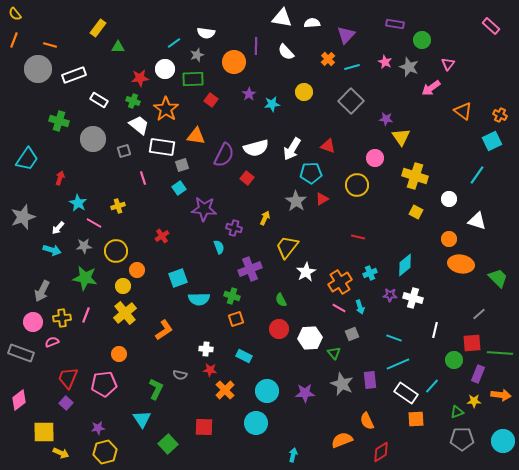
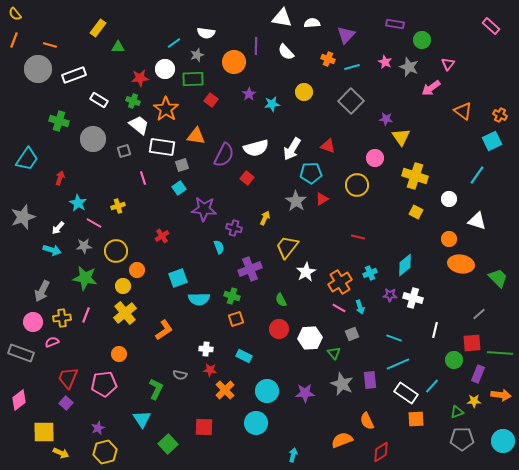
orange cross at (328, 59): rotated 24 degrees counterclockwise
purple star at (98, 428): rotated 16 degrees counterclockwise
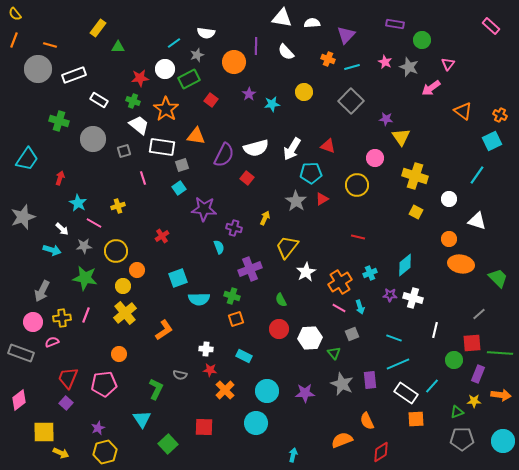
green rectangle at (193, 79): moved 4 px left; rotated 25 degrees counterclockwise
white arrow at (58, 228): moved 4 px right, 1 px down; rotated 88 degrees counterclockwise
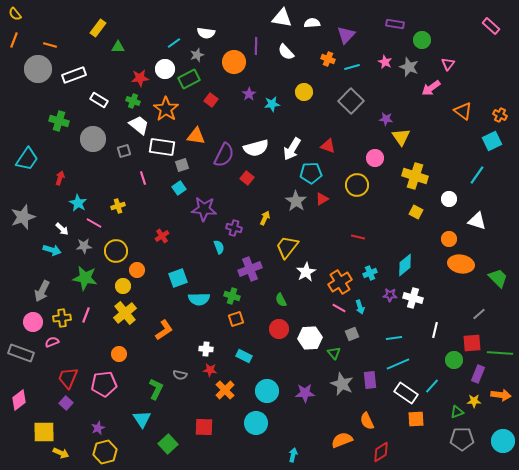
cyan line at (394, 338): rotated 28 degrees counterclockwise
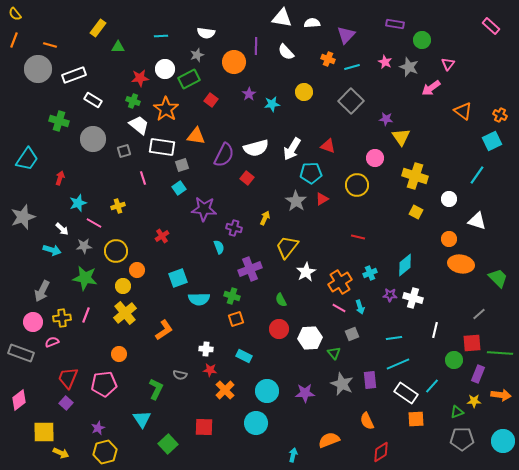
cyan line at (174, 43): moved 13 px left, 7 px up; rotated 32 degrees clockwise
white rectangle at (99, 100): moved 6 px left
cyan star at (78, 203): rotated 24 degrees clockwise
orange semicircle at (342, 440): moved 13 px left
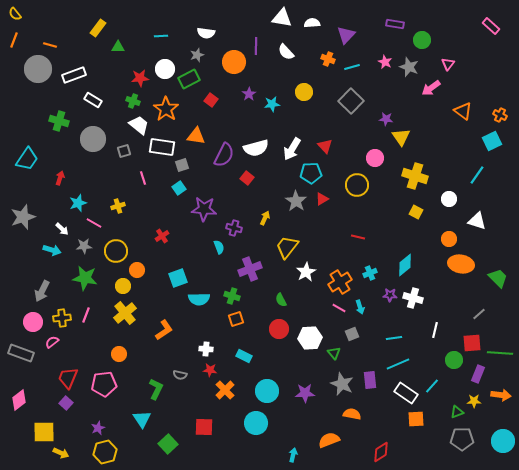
red triangle at (328, 146): moved 3 px left; rotated 28 degrees clockwise
pink semicircle at (52, 342): rotated 16 degrees counterclockwise
orange semicircle at (367, 421): moved 15 px left, 7 px up; rotated 126 degrees clockwise
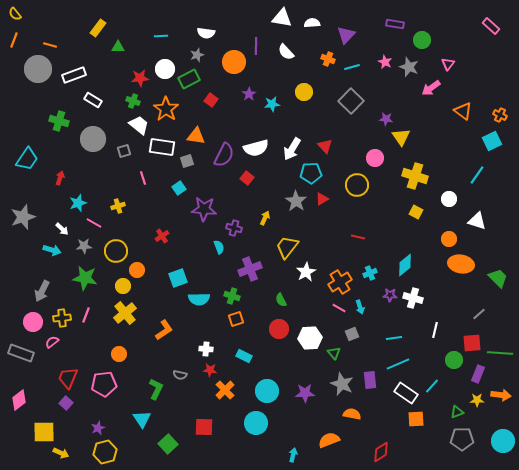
gray square at (182, 165): moved 5 px right, 4 px up
yellow star at (474, 401): moved 3 px right, 1 px up
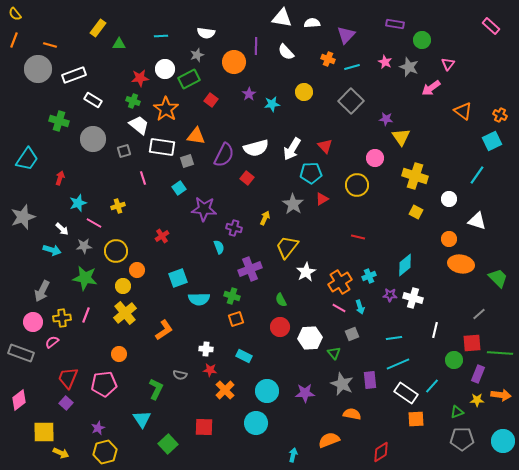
green triangle at (118, 47): moved 1 px right, 3 px up
gray star at (296, 201): moved 3 px left, 3 px down
cyan cross at (370, 273): moved 1 px left, 3 px down
red circle at (279, 329): moved 1 px right, 2 px up
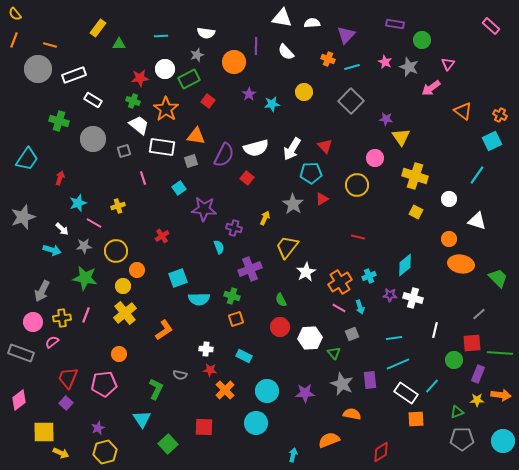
red square at (211, 100): moved 3 px left, 1 px down
gray square at (187, 161): moved 4 px right
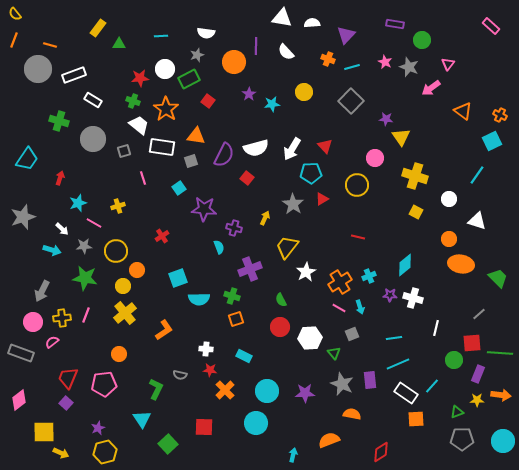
white line at (435, 330): moved 1 px right, 2 px up
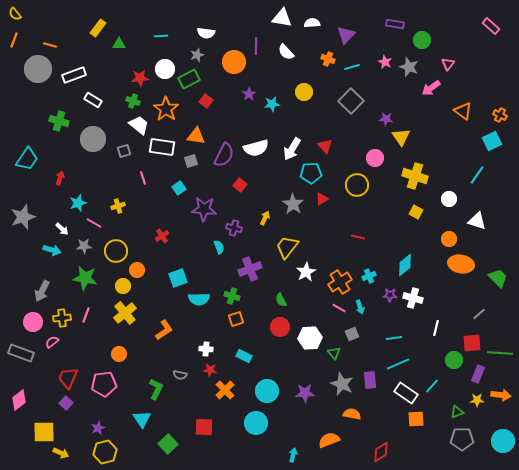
red square at (208, 101): moved 2 px left
red square at (247, 178): moved 7 px left, 7 px down
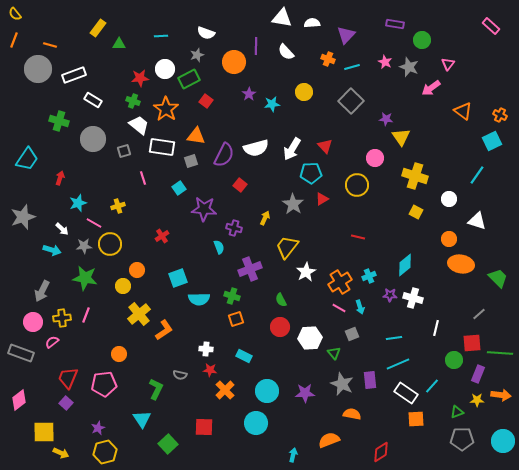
white semicircle at (206, 33): rotated 12 degrees clockwise
yellow circle at (116, 251): moved 6 px left, 7 px up
yellow cross at (125, 313): moved 14 px right, 1 px down
